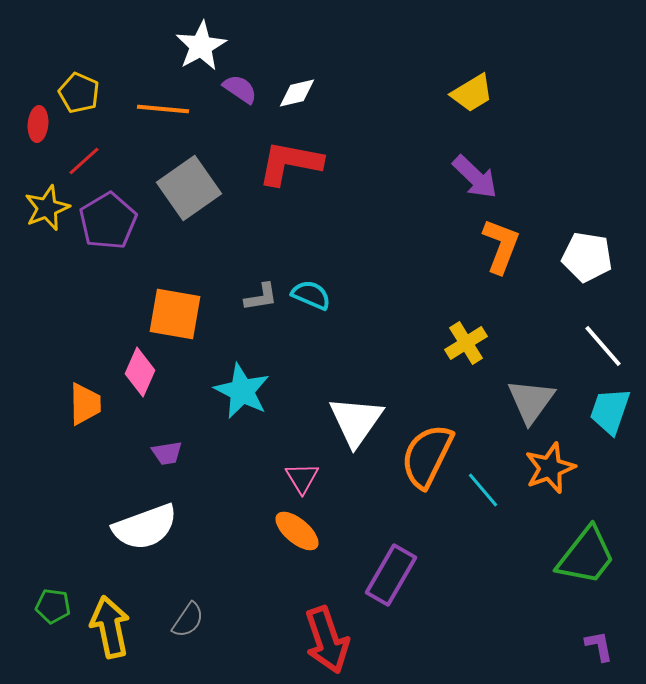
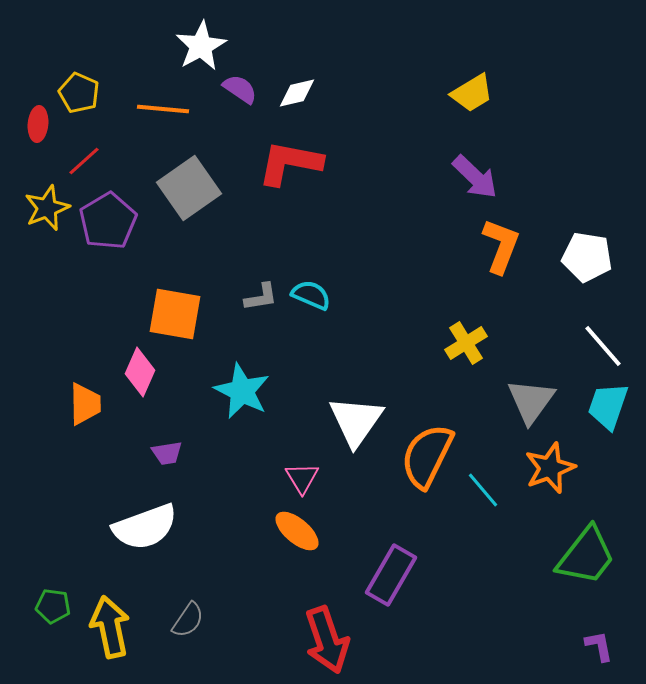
cyan trapezoid: moved 2 px left, 5 px up
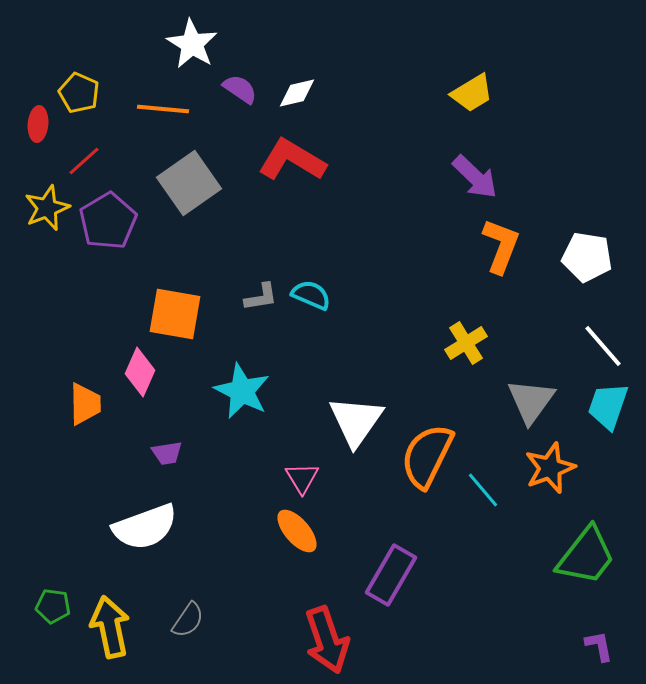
white star: moved 9 px left, 2 px up; rotated 12 degrees counterclockwise
red L-shape: moved 2 px right, 3 px up; rotated 20 degrees clockwise
gray square: moved 5 px up
orange ellipse: rotated 9 degrees clockwise
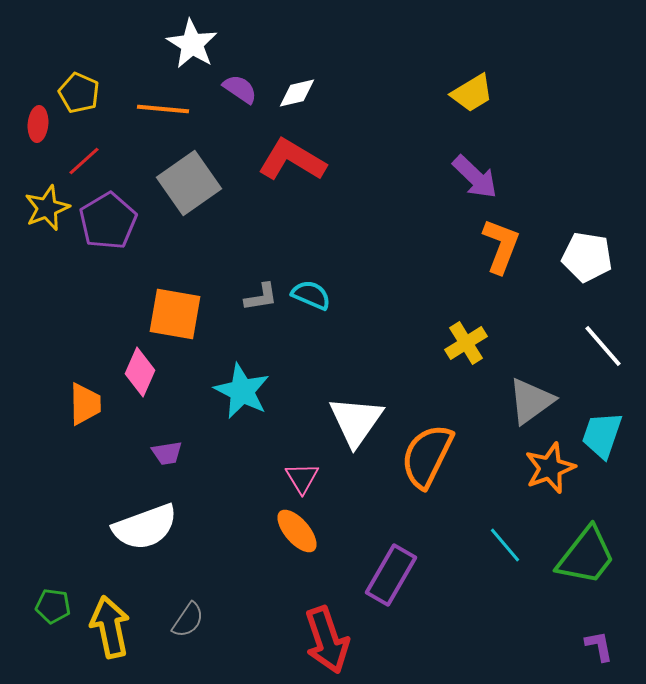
gray triangle: rotated 18 degrees clockwise
cyan trapezoid: moved 6 px left, 29 px down
cyan line: moved 22 px right, 55 px down
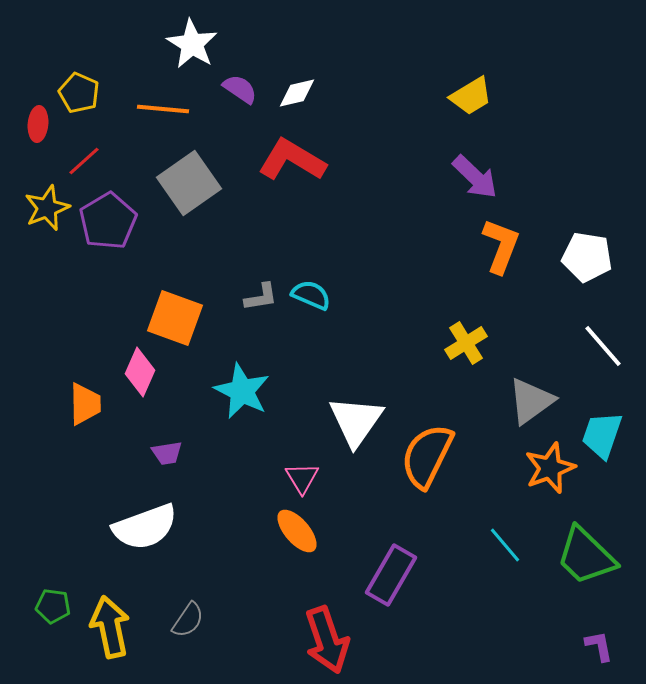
yellow trapezoid: moved 1 px left, 3 px down
orange square: moved 4 px down; rotated 10 degrees clockwise
green trapezoid: rotated 96 degrees clockwise
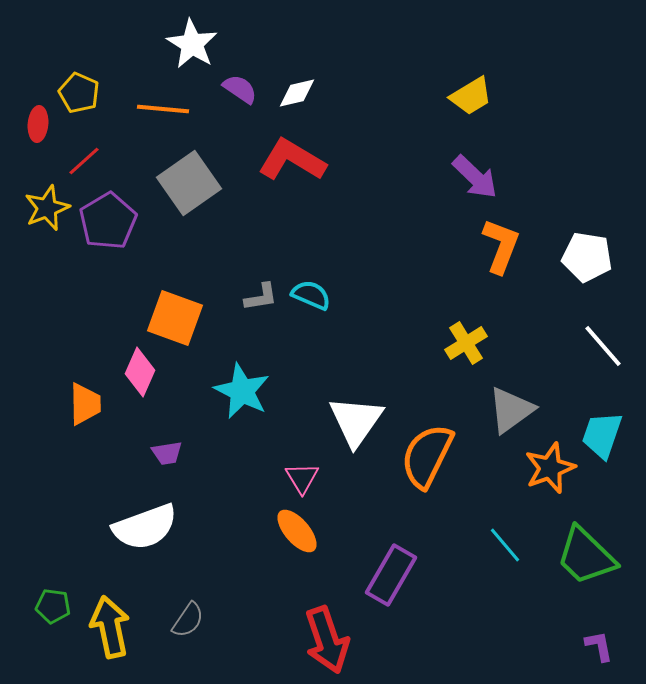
gray triangle: moved 20 px left, 9 px down
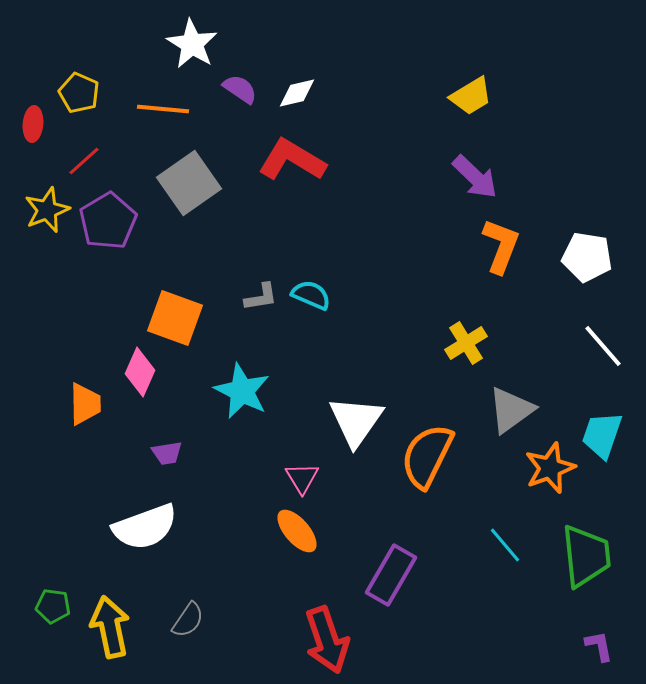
red ellipse: moved 5 px left
yellow star: moved 2 px down
green trapezoid: rotated 140 degrees counterclockwise
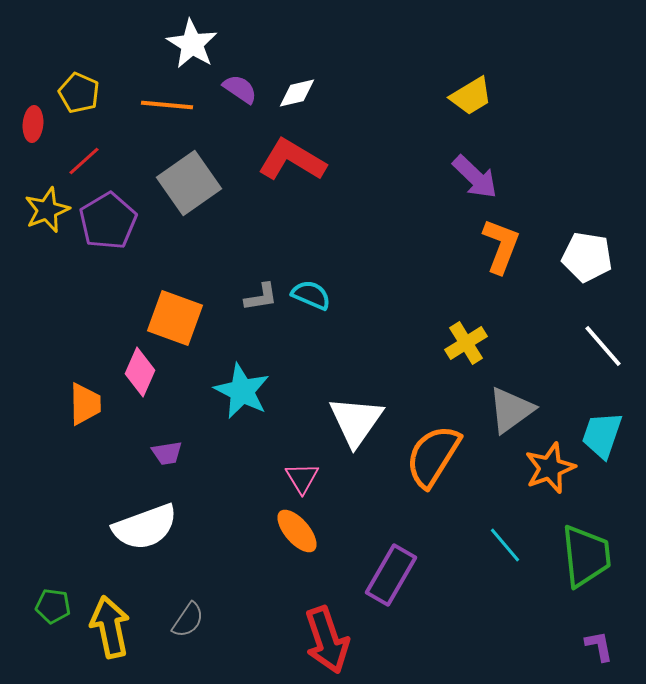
orange line: moved 4 px right, 4 px up
orange semicircle: moved 6 px right; rotated 6 degrees clockwise
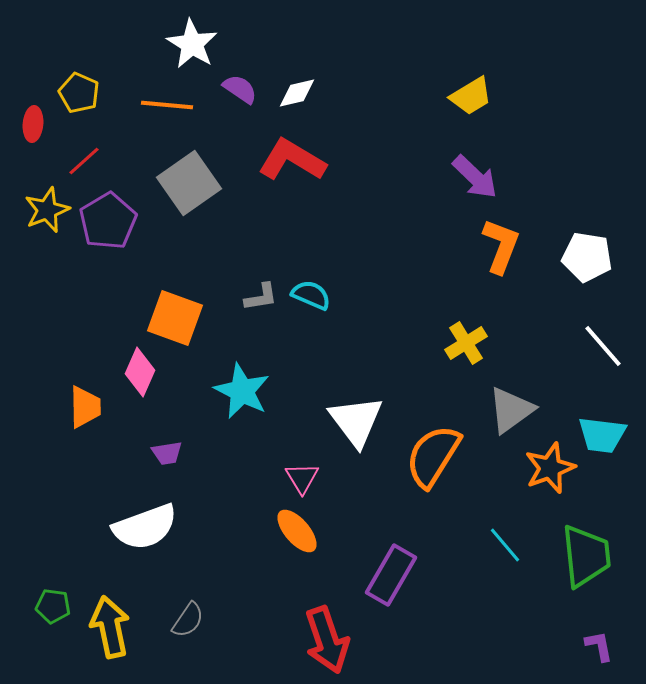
orange trapezoid: moved 3 px down
white triangle: rotated 12 degrees counterclockwise
cyan trapezoid: rotated 102 degrees counterclockwise
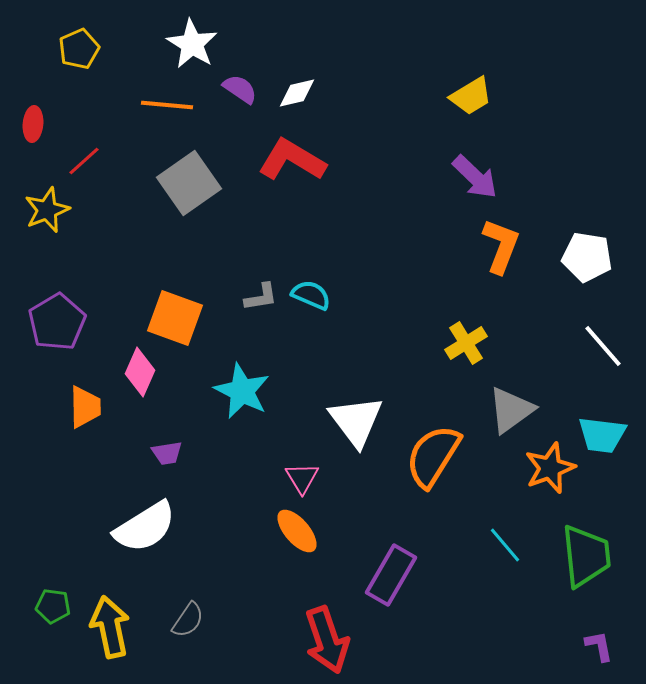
yellow pentagon: moved 44 px up; rotated 24 degrees clockwise
purple pentagon: moved 51 px left, 101 px down
white semicircle: rotated 12 degrees counterclockwise
